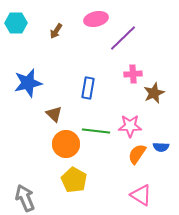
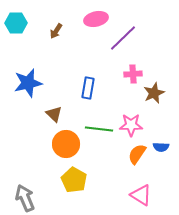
pink star: moved 1 px right, 1 px up
green line: moved 3 px right, 2 px up
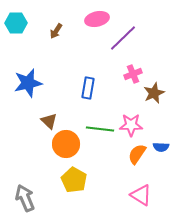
pink ellipse: moved 1 px right
pink cross: rotated 18 degrees counterclockwise
brown triangle: moved 5 px left, 7 px down
green line: moved 1 px right
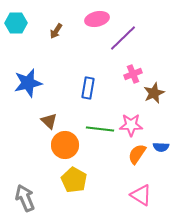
orange circle: moved 1 px left, 1 px down
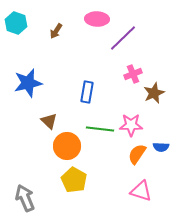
pink ellipse: rotated 15 degrees clockwise
cyan hexagon: rotated 20 degrees clockwise
blue rectangle: moved 1 px left, 4 px down
orange circle: moved 2 px right, 1 px down
pink triangle: moved 4 px up; rotated 15 degrees counterclockwise
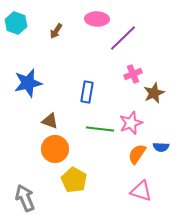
brown triangle: moved 1 px right; rotated 24 degrees counterclockwise
pink star: moved 2 px up; rotated 20 degrees counterclockwise
orange circle: moved 12 px left, 3 px down
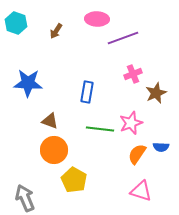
purple line: rotated 24 degrees clockwise
blue star: rotated 16 degrees clockwise
brown star: moved 2 px right
orange circle: moved 1 px left, 1 px down
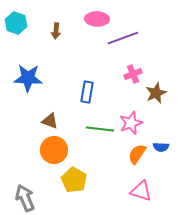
brown arrow: rotated 28 degrees counterclockwise
blue star: moved 5 px up
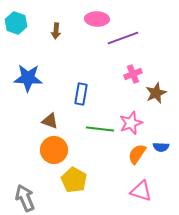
blue rectangle: moved 6 px left, 2 px down
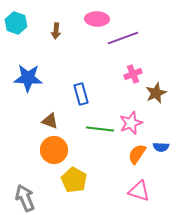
blue rectangle: rotated 25 degrees counterclockwise
pink triangle: moved 2 px left
